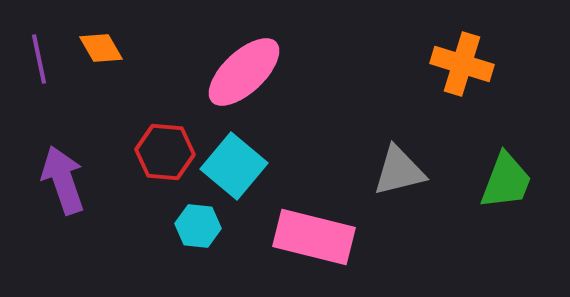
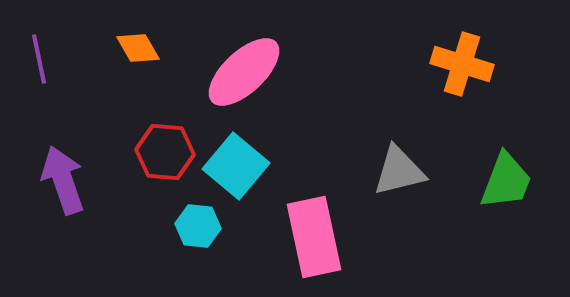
orange diamond: moved 37 px right
cyan square: moved 2 px right
pink rectangle: rotated 64 degrees clockwise
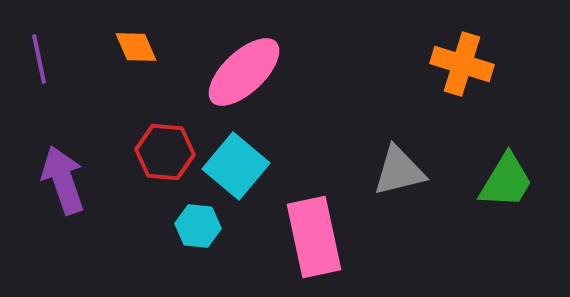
orange diamond: moved 2 px left, 1 px up; rotated 6 degrees clockwise
green trapezoid: rotated 10 degrees clockwise
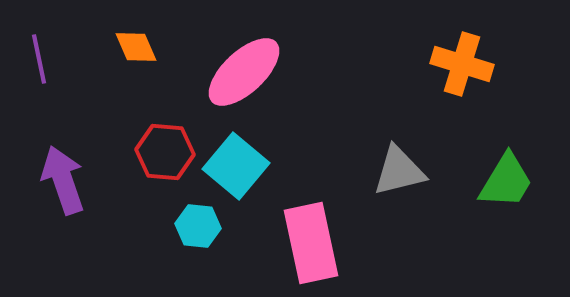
pink rectangle: moved 3 px left, 6 px down
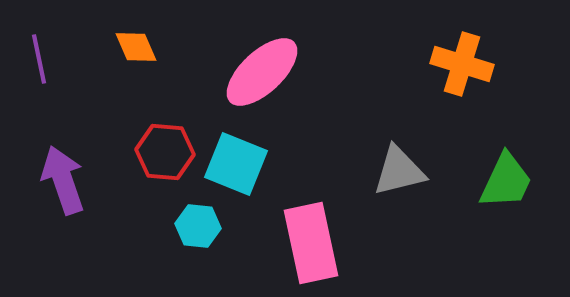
pink ellipse: moved 18 px right
cyan square: moved 2 px up; rotated 18 degrees counterclockwise
green trapezoid: rotated 6 degrees counterclockwise
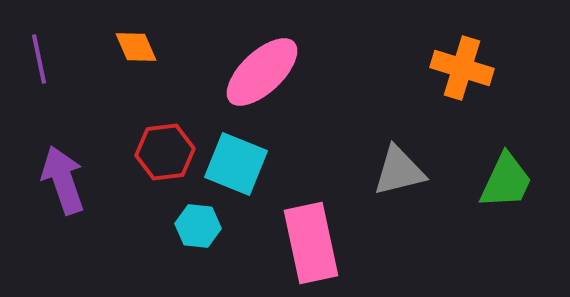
orange cross: moved 4 px down
red hexagon: rotated 12 degrees counterclockwise
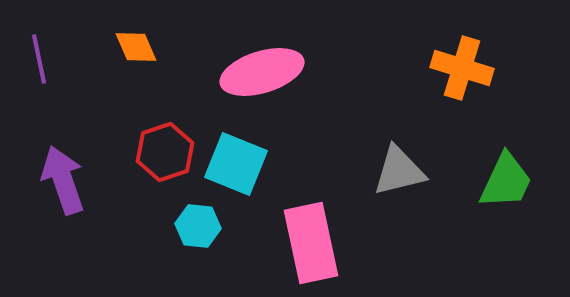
pink ellipse: rotated 26 degrees clockwise
red hexagon: rotated 12 degrees counterclockwise
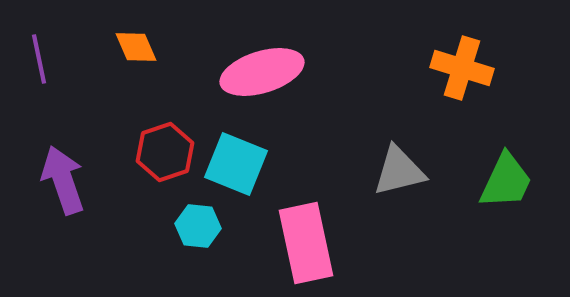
pink rectangle: moved 5 px left
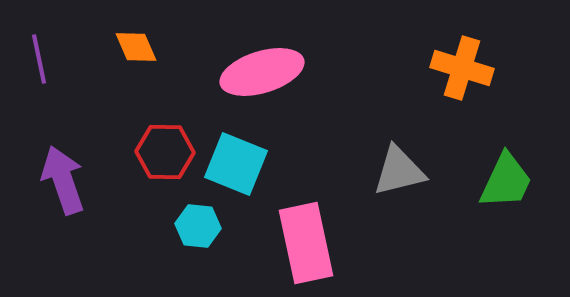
red hexagon: rotated 20 degrees clockwise
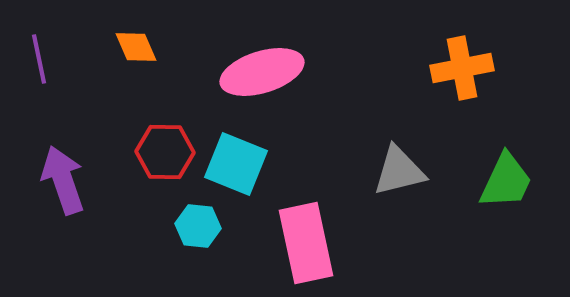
orange cross: rotated 28 degrees counterclockwise
